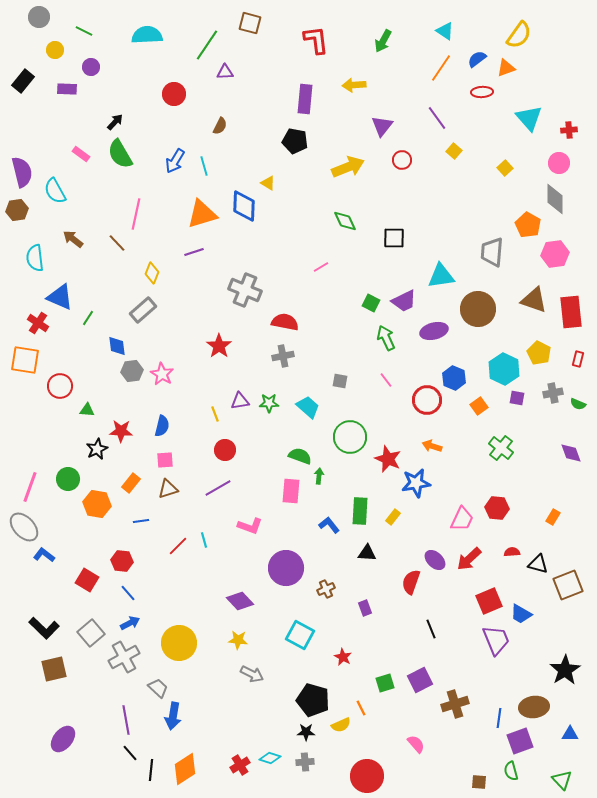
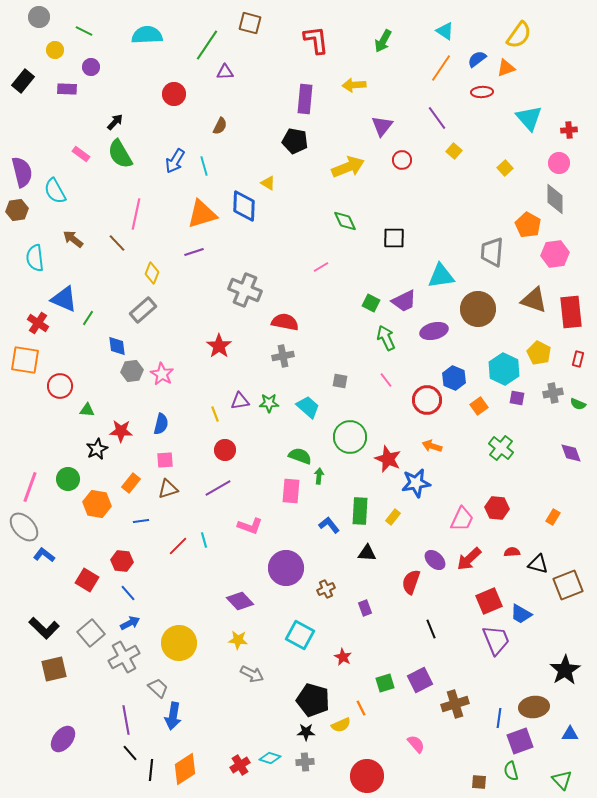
blue triangle at (60, 297): moved 4 px right, 2 px down
blue semicircle at (162, 426): moved 1 px left, 2 px up
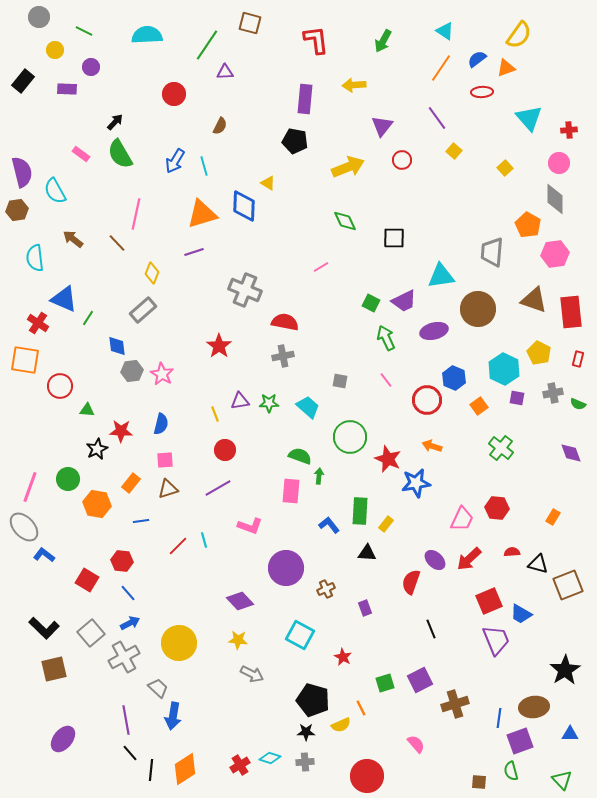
yellow rectangle at (393, 517): moved 7 px left, 7 px down
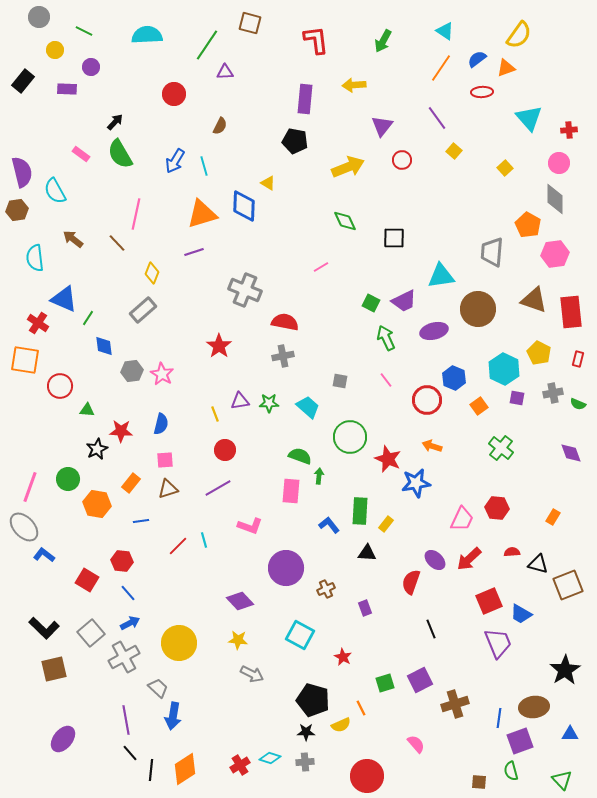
blue diamond at (117, 346): moved 13 px left
purple trapezoid at (496, 640): moved 2 px right, 3 px down
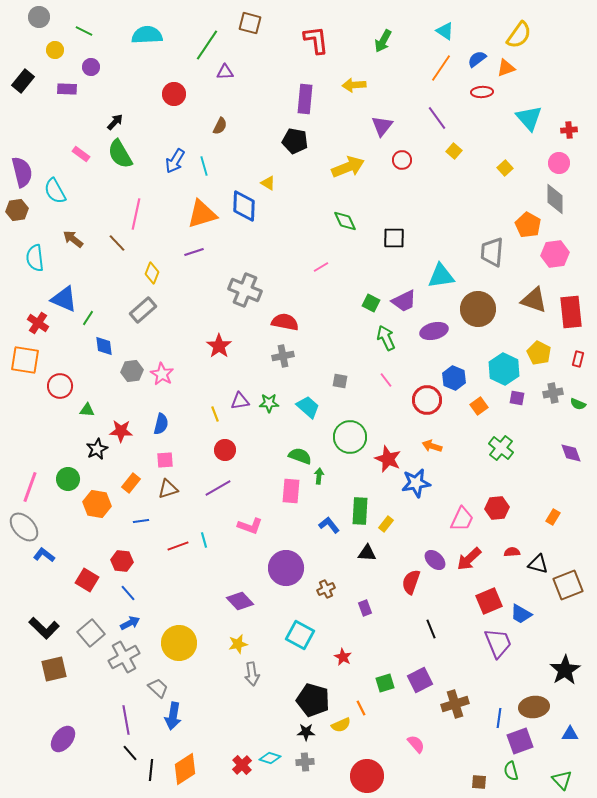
red hexagon at (497, 508): rotated 10 degrees counterclockwise
red line at (178, 546): rotated 25 degrees clockwise
yellow star at (238, 640): moved 4 px down; rotated 18 degrees counterclockwise
gray arrow at (252, 674): rotated 55 degrees clockwise
red cross at (240, 765): moved 2 px right; rotated 12 degrees counterclockwise
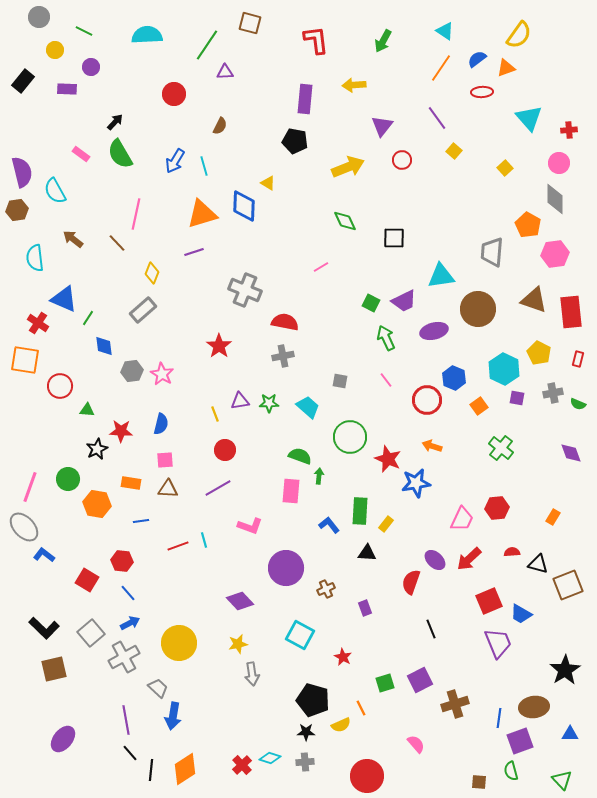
orange rectangle at (131, 483): rotated 60 degrees clockwise
brown triangle at (168, 489): rotated 20 degrees clockwise
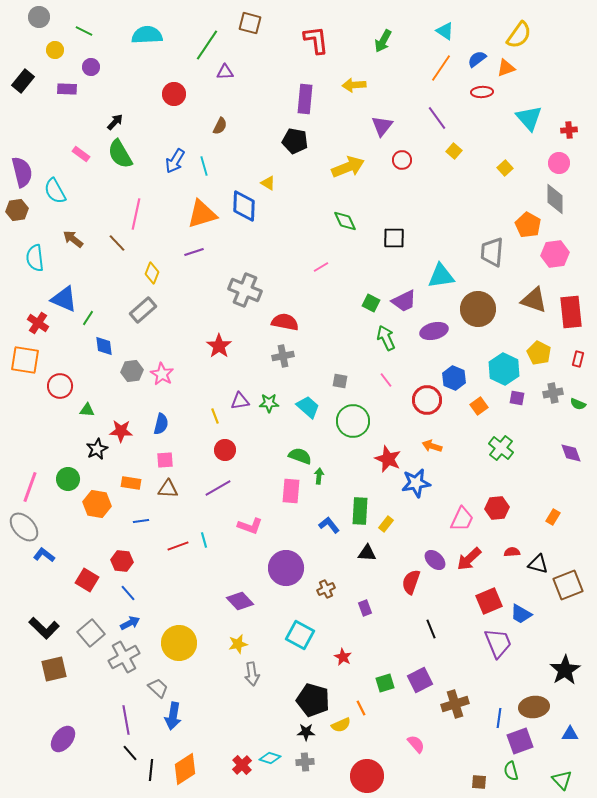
yellow line at (215, 414): moved 2 px down
green circle at (350, 437): moved 3 px right, 16 px up
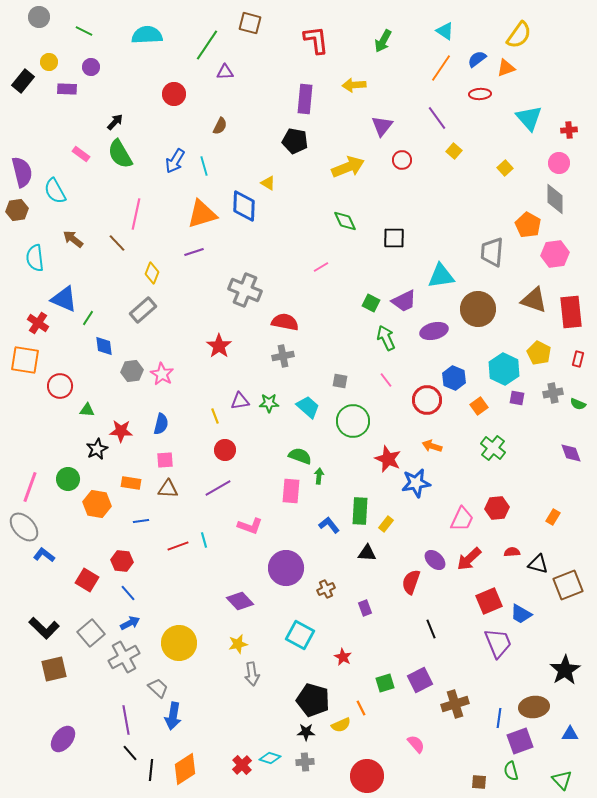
yellow circle at (55, 50): moved 6 px left, 12 px down
red ellipse at (482, 92): moved 2 px left, 2 px down
green cross at (501, 448): moved 8 px left
